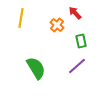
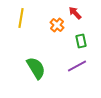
purple line: rotated 12 degrees clockwise
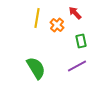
yellow line: moved 16 px right
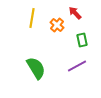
yellow line: moved 5 px left
green rectangle: moved 1 px right, 1 px up
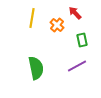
green semicircle: rotated 20 degrees clockwise
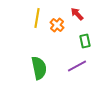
red arrow: moved 2 px right, 1 px down
yellow line: moved 5 px right
green rectangle: moved 3 px right, 1 px down
green semicircle: moved 3 px right
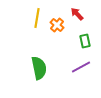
purple line: moved 4 px right, 1 px down
